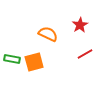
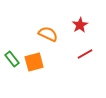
green rectangle: rotated 42 degrees clockwise
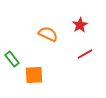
orange square: moved 13 px down; rotated 12 degrees clockwise
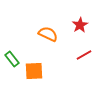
red line: moved 1 px left, 1 px down
orange square: moved 4 px up
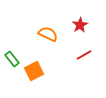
orange square: rotated 24 degrees counterclockwise
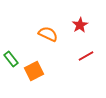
red line: moved 2 px right, 1 px down
green rectangle: moved 1 px left
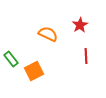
red line: rotated 63 degrees counterclockwise
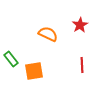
red line: moved 4 px left, 9 px down
orange square: rotated 18 degrees clockwise
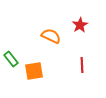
orange semicircle: moved 3 px right, 2 px down
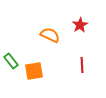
orange semicircle: moved 1 px left, 1 px up
green rectangle: moved 2 px down
